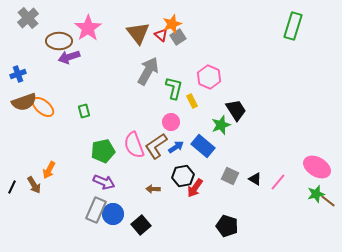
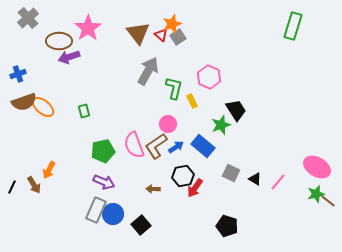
pink circle at (171, 122): moved 3 px left, 2 px down
gray square at (230, 176): moved 1 px right, 3 px up
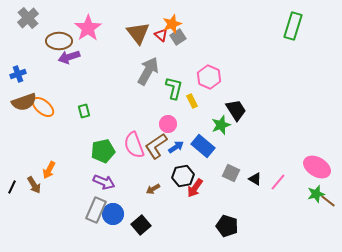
brown arrow at (153, 189): rotated 32 degrees counterclockwise
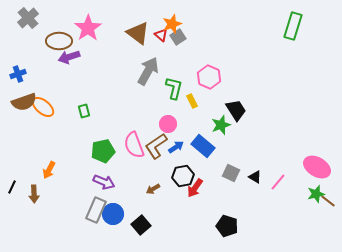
brown triangle at (138, 33): rotated 15 degrees counterclockwise
black triangle at (255, 179): moved 2 px up
brown arrow at (34, 185): moved 9 px down; rotated 30 degrees clockwise
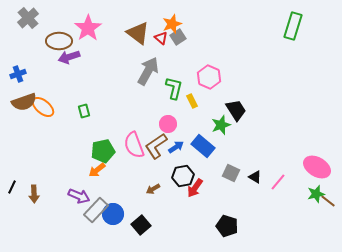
red triangle at (161, 35): moved 3 px down
orange arrow at (49, 170): moved 48 px right; rotated 24 degrees clockwise
purple arrow at (104, 182): moved 25 px left, 14 px down
gray rectangle at (96, 210): rotated 20 degrees clockwise
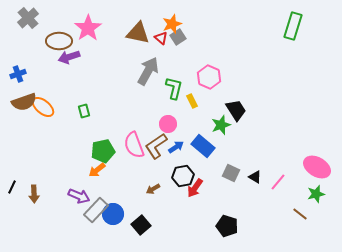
brown triangle at (138, 33): rotated 25 degrees counterclockwise
brown line at (328, 201): moved 28 px left, 13 px down
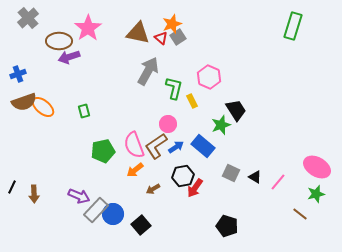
orange arrow at (97, 170): moved 38 px right
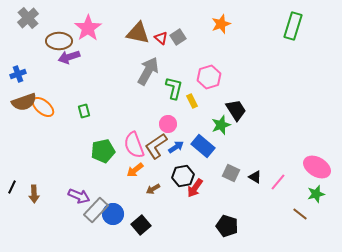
orange star at (172, 24): moved 49 px right
pink hexagon at (209, 77): rotated 20 degrees clockwise
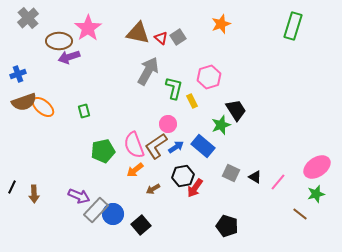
pink ellipse at (317, 167): rotated 64 degrees counterclockwise
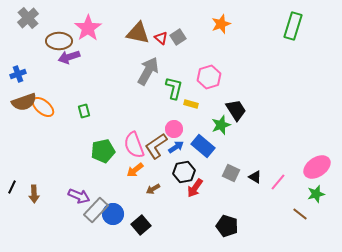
yellow rectangle at (192, 101): moved 1 px left, 3 px down; rotated 48 degrees counterclockwise
pink circle at (168, 124): moved 6 px right, 5 px down
black hexagon at (183, 176): moved 1 px right, 4 px up
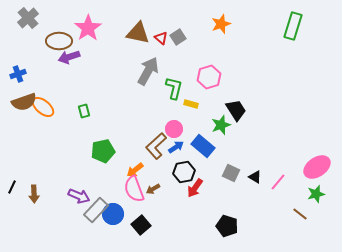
pink semicircle at (134, 145): moved 44 px down
brown L-shape at (156, 146): rotated 8 degrees counterclockwise
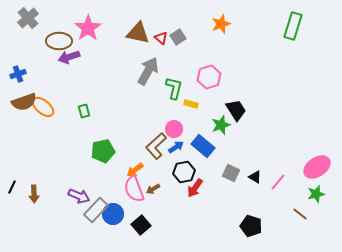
black pentagon at (227, 226): moved 24 px right
